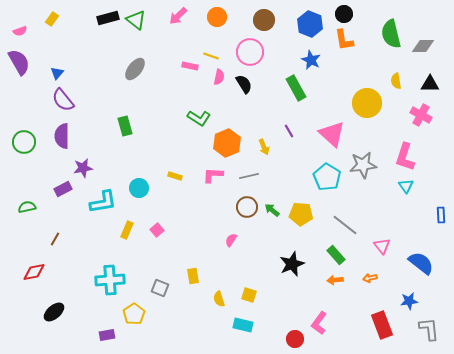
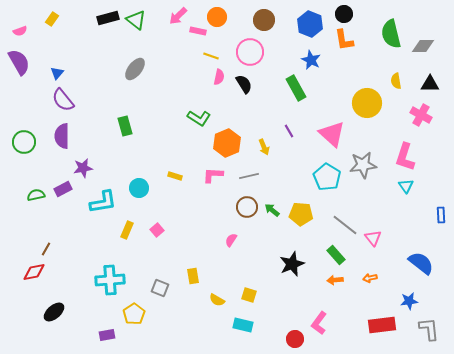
pink rectangle at (190, 66): moved 8 px right, 35 px up
green semicircle at (27, 207): moved 9 px right, 12 px up
brown line at (55, 239): moved 9 px left, 10 px down
pink triangle at (382, 246): moved 9 px left, 8 px up
yellow semicircle at (219, 299): moved 2 px left, 1 px down; rotated 42 degrees counterclockwise
red rectangle at (382, 325): rotated 76 degrees counterclockwise
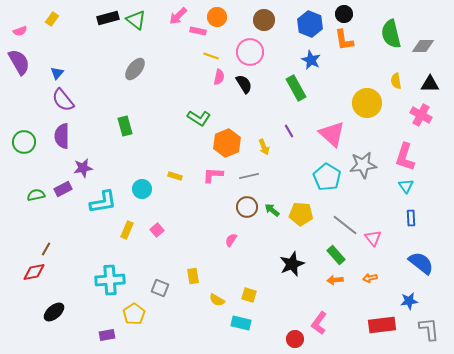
cyan circle at (139, 188): moved 3 px right, 1 px down
blue rectangle at (441, 215): moved 30 px left, 3 px down
cyan rectangle at (243, 325): moved 2 px left, 2 px up
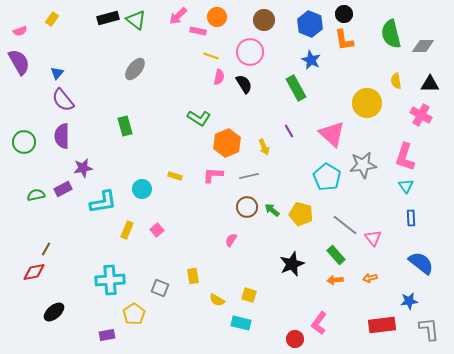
yellow pentagon at (301, 214): rotated 10 degrees clockwise
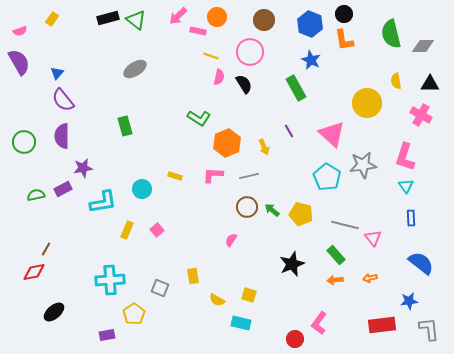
gray ellipse at (135, 69): rotated 20 degrees clockwise
gray line at (345, 225): rotated 24 degrees counterclockwise
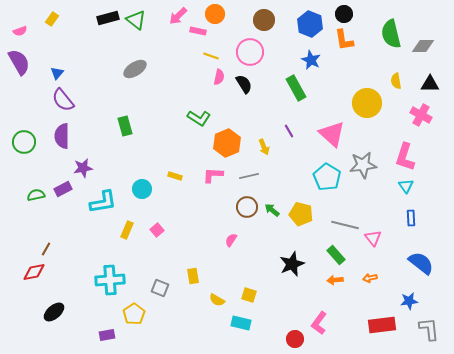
orange circle at (217, 17): moved 2 px left, 3 px up
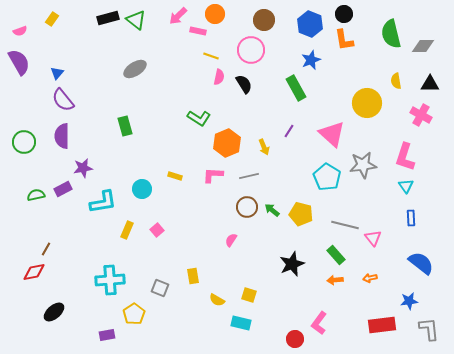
pink circle at (250, 52): moved 1 px right, 2 px up
blue star at (311, 60): rotated 24 degrees clockwise
purple line at (289, 131): rotated 64 degrees clockwise
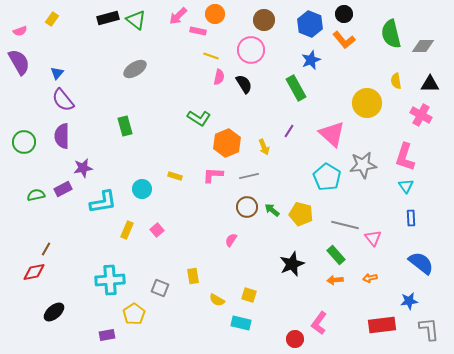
orange L-shape at (344, 40): rotated 30 degrees counterclockwise
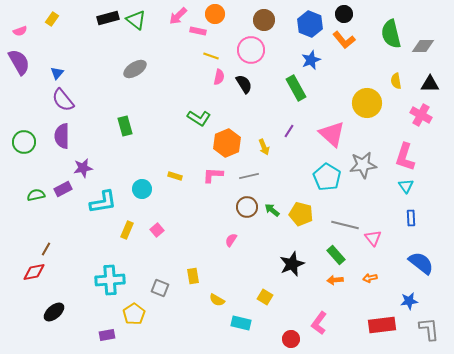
yellow square at (249, 295): moved 16 px right, 2 px down; rotated 14 degrees clockwise
red circle at (295, 339): moved 4 px left
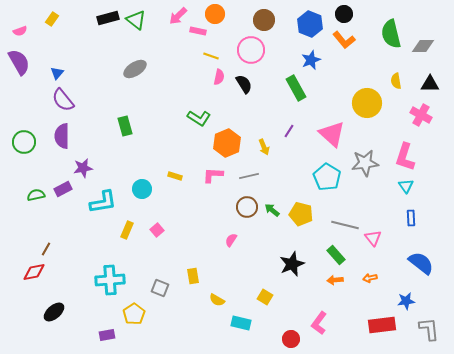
gray star at (363, 165): moved 2 px right, 2 px up
blue star at (409, 301): moved 3 px left
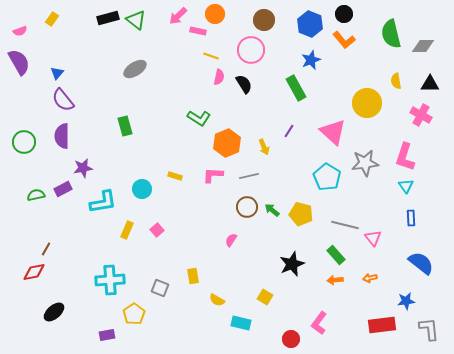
pink triangle at (332, 134): moved 1 px right, 2 px up
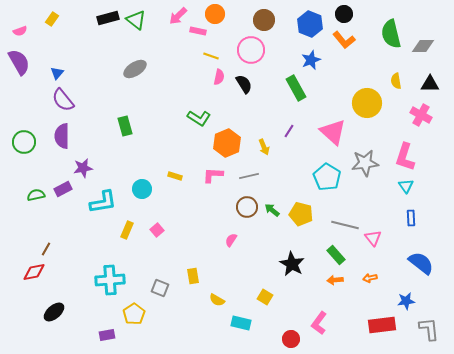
black star at (292, 264): rotated 20 degrees counterclockwise
